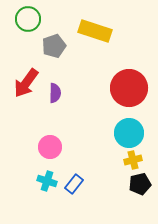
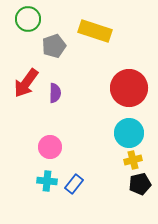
cyan cross: rotated 12 degrees counterclockwise
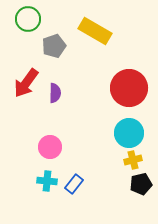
yellow rectangle: rotated 12 degrees clockwise
black pentagon: moved 1 px right
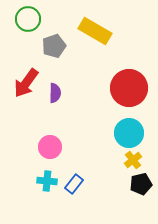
yellow cross: rotated 24 degrees counterclockwise
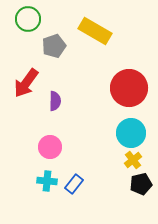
purple semicircle: moved 8 px down
cyan circle: moved 2 px right
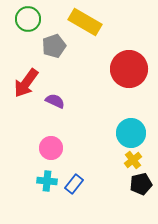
yellow rectangle: moved 10 px left, 9 px up
red circle: moved 19 px up
purple semicircle: rotated 66 degrees counterclockwise
pink circle: moved 1 px right, 1 px down
